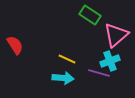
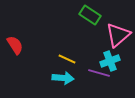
pink triangle: moved 2 px right
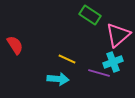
cyan cross: moved 3 px right, 1 px down
cyan arrow: moved 5 px left, 1 px down
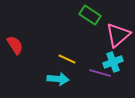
purple line: moved 1 px right
